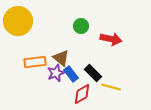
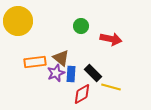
blue rectangle: rotated 42 degrees clockwise
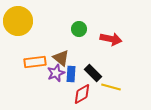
green circle: moved 2 px left, 3 px down
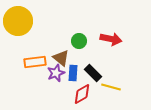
green circle: moved 12 px down
blue rectangle: moved 2 px right, 1 px up
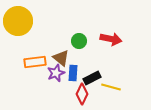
black rectangle: moved 1 px left, 5 px down; rotated 72 degrees counterclockwise
red diamond: rotated 35 degrees counterclockwise
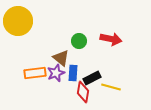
orange rectangle: moved 11 px down
red diamond: moved 1 px right, 2 px up; rotated 15 degrees counterclockwise
